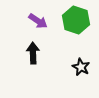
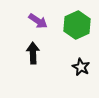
green hexagon: moved 1 px right, 5 px down; rotated 16 degrees clockwise
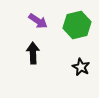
green hexagon: rotated 12 degrees clockwise
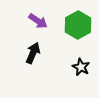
green hexagon: moved 1 px right; rotated 16 degrees counterclockwise
black arrow: rotated 25 degrees clockwise
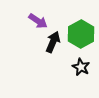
green hexagon: moved 3 px right, 9 px down
black arrow: moved 20 px right, 11 px up
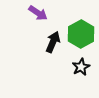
purple arrow: moved 8 px up
black star: rotated 18 degrees clockwise
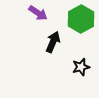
green hexagon: moved 15 px up
black star: rotated 12 degrees clockwise
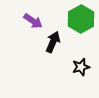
purple arrow: moved 5 px left, 8 px down
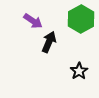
black arrow: moved 4 px left
black star: moved 2 px left, 4 px down; rotated 18 degrees counterclockwise
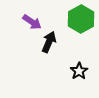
purple arrow: moved 1 px left, 1 px down
